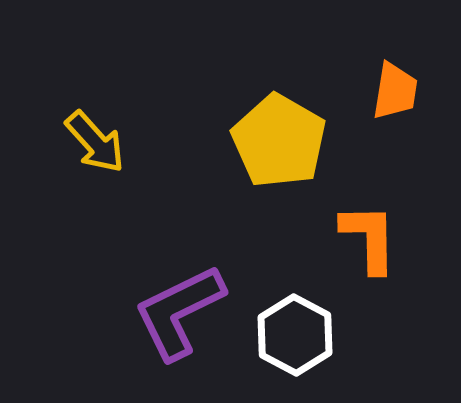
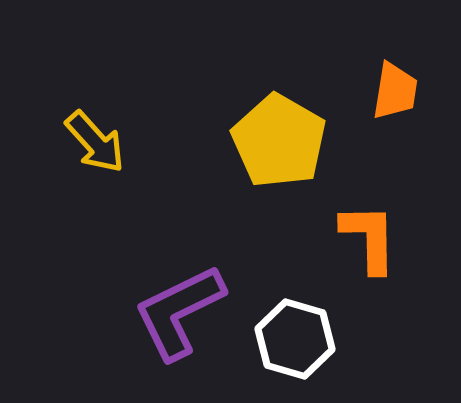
white hexagon: moved 4 px down; rotated 12 degrees counterclockwise
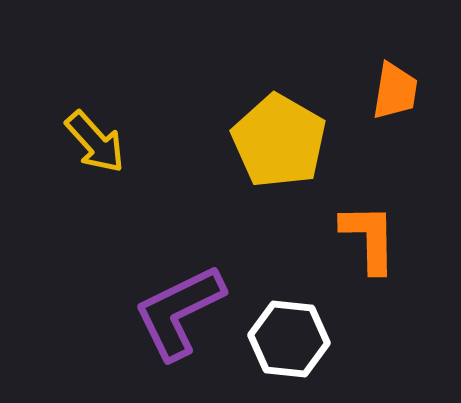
white hexagon: moved 6 px left; rotated 10 degrees counterclockwise
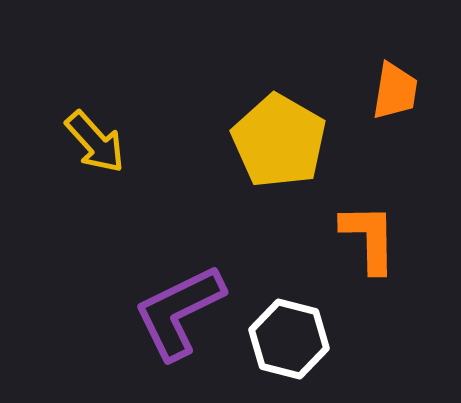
white hexagon: rotated 8 degrees clockwise
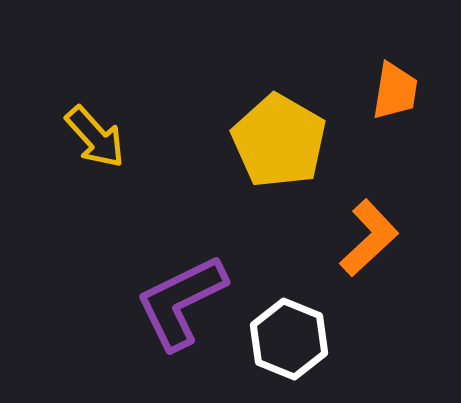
yellow arrow: moved 5 px up
orange L-shape: rotated 48 degrees clockwise
purple L-shape: moved 2 px right, 10 px up
white hexagon: rotated 8 degrees clockwise
